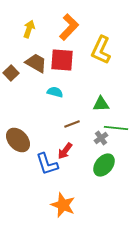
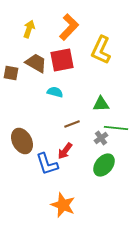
red square: rotated 15 degrees counterclockwise
brown square: rotated 35 degrees counterclockwise
brown ellipse: moved 4 px right, 1 px down; rotated 15 degrees clockwise
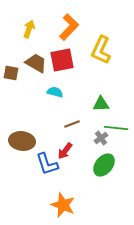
brown ellipse: rotated 55 degrees counterclockwise
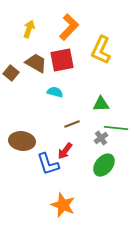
brown square: rotated 28 degrees clockwise
blue L-shape: moved 1 px right
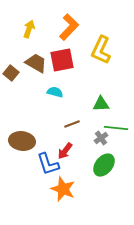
orange star: moved 16 px up
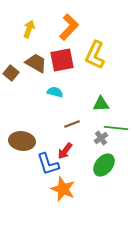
yellow L-shape: moved 6 px left, 5 px down
